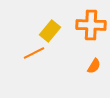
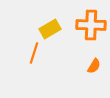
yellow rectangle: moved 2 px up; rotated 20 degrees clockwise
orange line: rotated 45 degrees counterclockwise
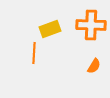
yellow rectangle: rotated 10 degrees clockwise
orange line: rotated 15 degrees counterclockwise
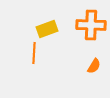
yellow rectangle: moved 3 px left
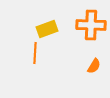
orange line: moved 1 px right
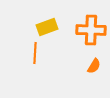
orange cross: moved 5 px down
yellow rectangle: moved 2 px up
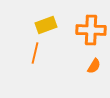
yellow rectangle: moved 1 px left, 2 px up
orange line: rotated 10 degrees clockwise
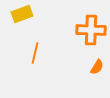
yellow rectangle: moved 24 px left, 11 px up
orange semicircle: moved 3 px right, 1 px down
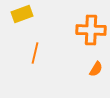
orange semicircle: moved 1 px left, 2 px down
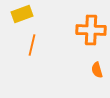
orange line: moved 3 px left, 8 px up
orange semicircle: moved 1 px right, 1 px down; rotated 133 degrees clockwise
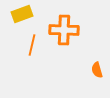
orange cross: moved 27 px left
